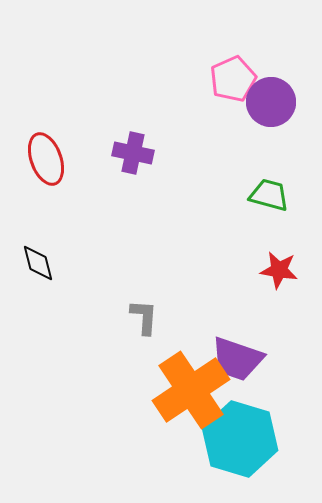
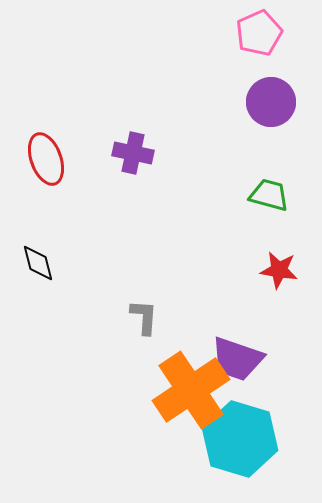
pink pentagon: moved 26 px right, 46 px up
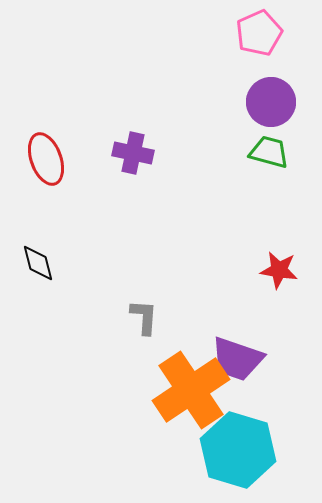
green trapezoid: moved 43 px up
cyan hexagon: moved 2 px left, 11 px down
